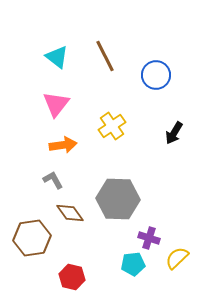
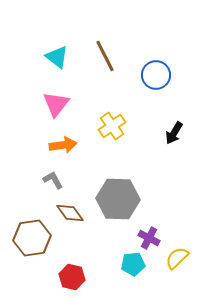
purple cross: rotated 10 degrees clockwise
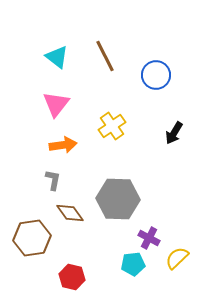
gray L-shape: rotated 40 degrees clockwise
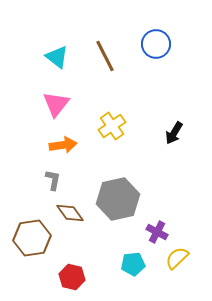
blue circle: moved 31 px up
gray hexagon: rotated 15 degrees counterclockwise
purple cross: moved 8 px right, 6 px up
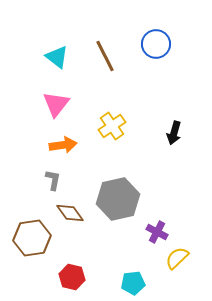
black arrow: rotated 15 degrees counterclockwise
cyan pentagon: moved 19 px down
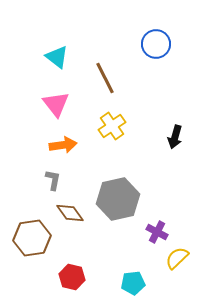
brown line: moved 22 px down
pink triangle: rotated 16 degrees counterclockwise
black arrow: moved 1 px right, 4 px down
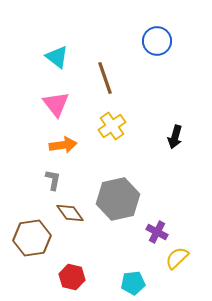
blue circle: moved 1 px right, 3 px up
brown line: rotated 8 degrees clockwise
